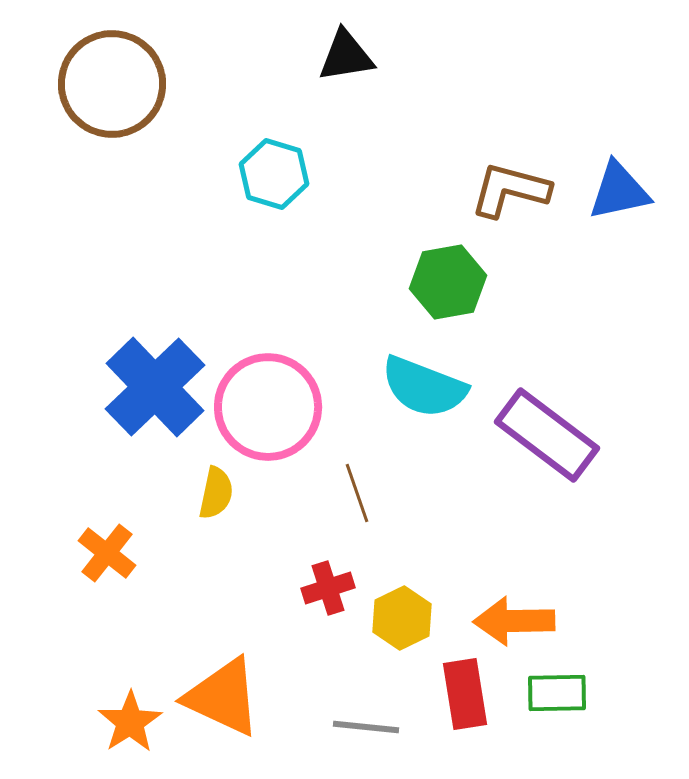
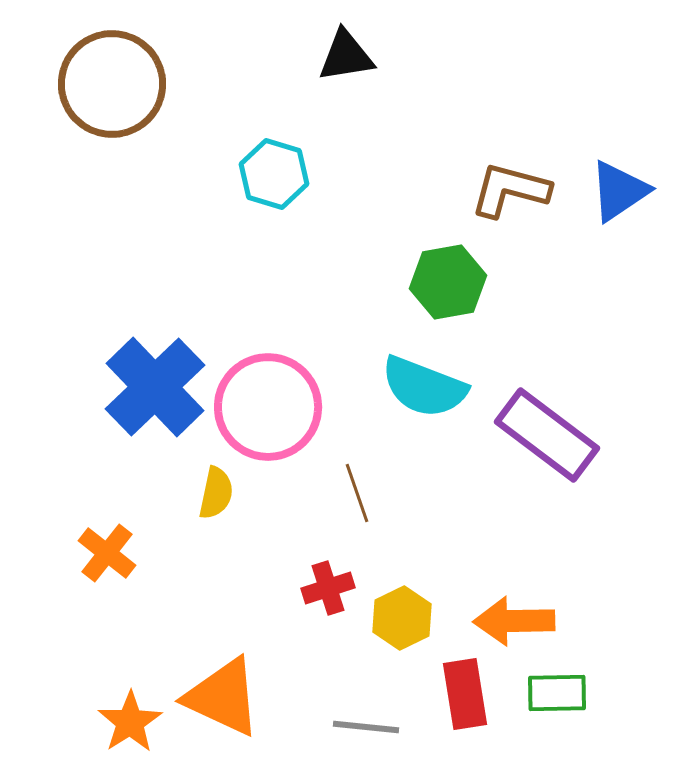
blue triangle: rotated 22 degrees counterclockwise
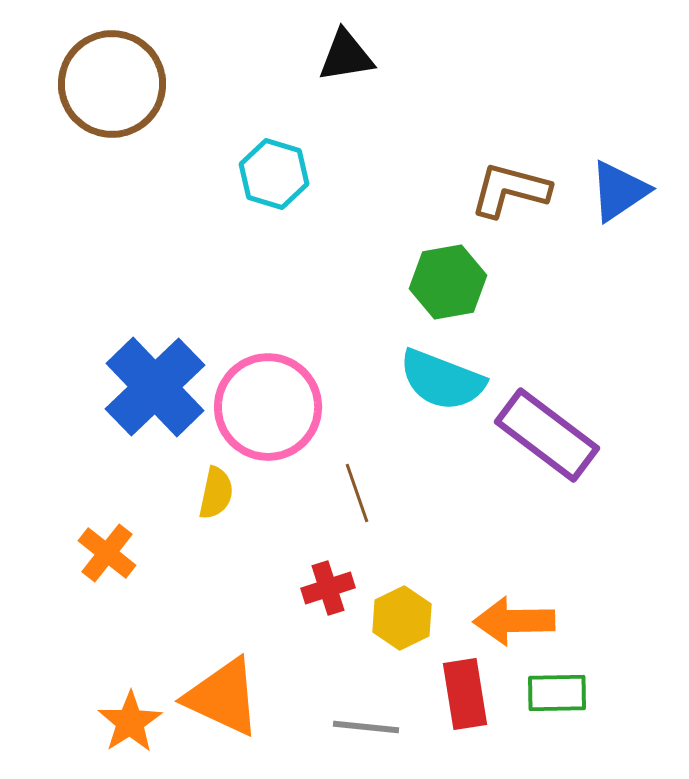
cyan semicircle: moved 18 px right, 7 px up
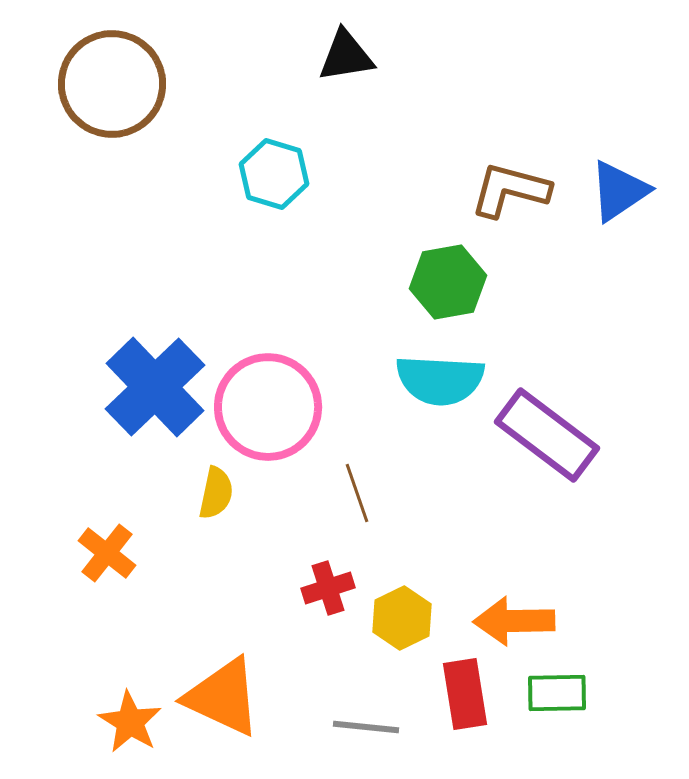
cyan semicircle: moved 2 px left; rotated 18 degrees counterclockwise
orange star: rotated 8 degrees counterclockwise
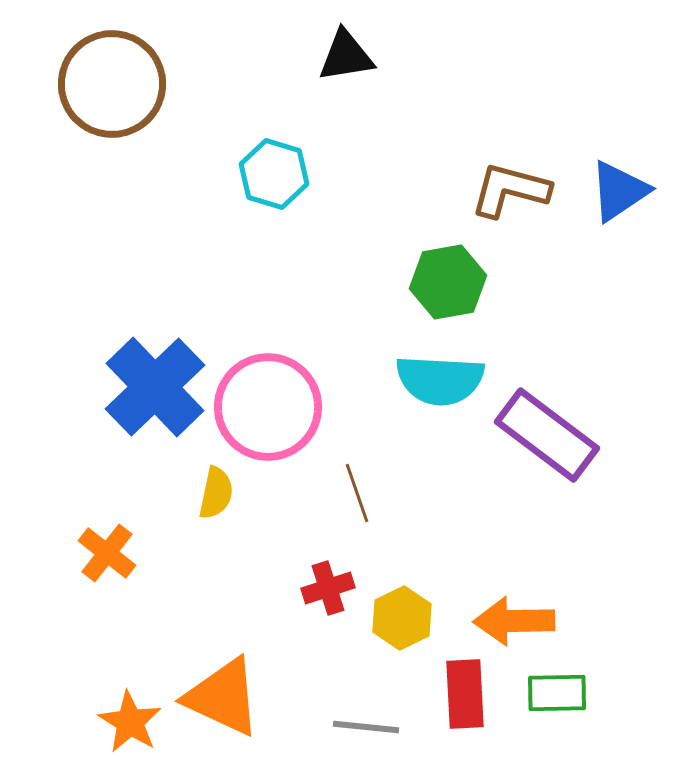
red rectangle: rotated 6 degrees clockwise
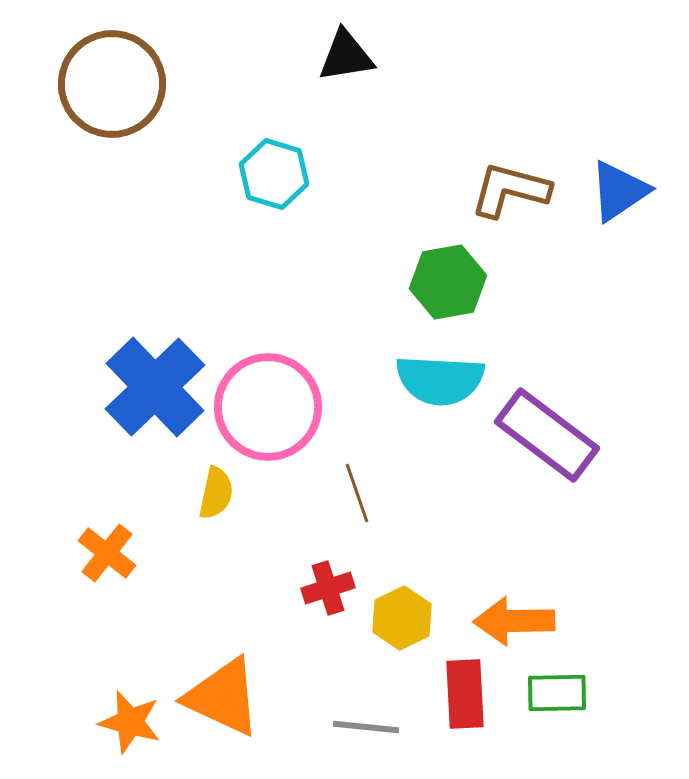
orange star: rotated 16 degrees counterclockwise
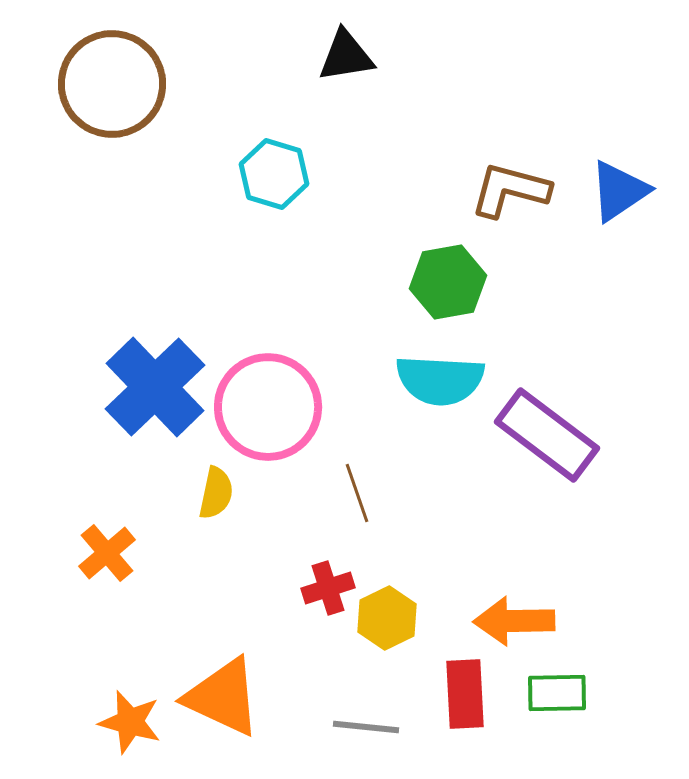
orange cross: rotated 12 degrees clockwise
yellow hexagon: moved 15 px left
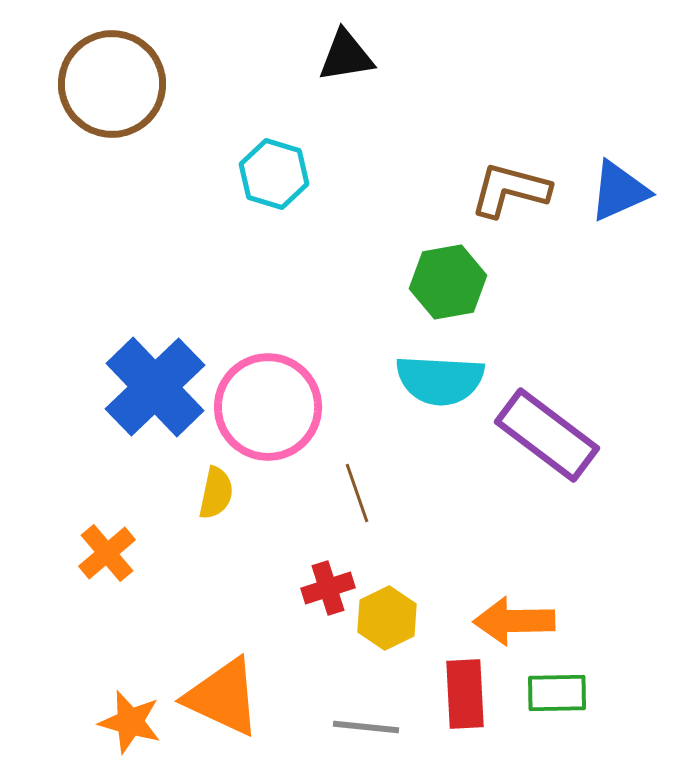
blue triangle: rotated 10 degrees clockwise
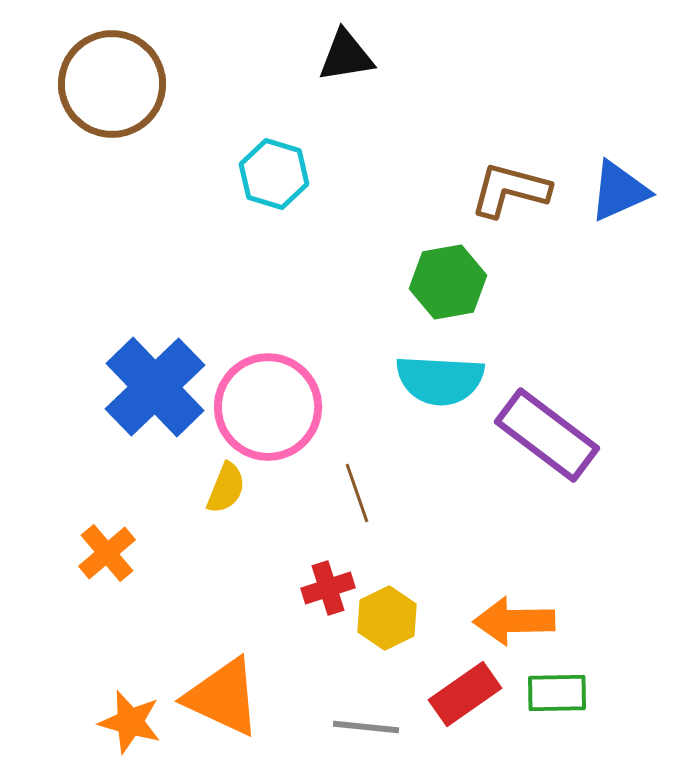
yellow semicircle: moved 10 px right, 5 px up; rotated 10 degrees clockwise
red rectangle: rotated 58 degrees clockwise
